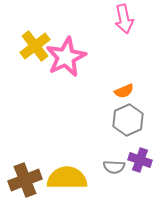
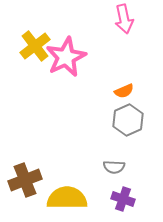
purple cross: moved 17 px left, 39 px down
yellow semicircle: moved 20 px down
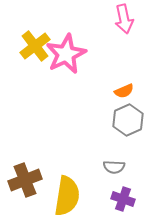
pink star: moved 3 px up
yellow semicircle: moved 2 px up; rotated 99 degrees clockwise
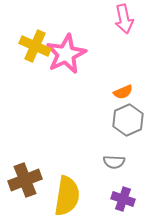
yellow cross: rotated 28 degrees counterclockwise
orange semicircle: moved 1 px left, 1 px down
gray semicircle: moved 5 px up
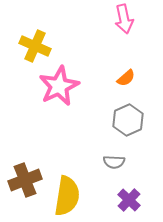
pink star: moved 7 px left, 32 px down
orange semicircle: moved 3 px right, 14 px up; rotated 18 degrees counterclockwise
purple cross: moved 6 px right, 1 px down; rotated 25 degrees clockwise
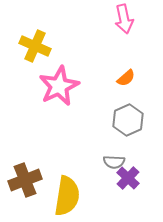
purple cross: moved 1 px left, 22 px up
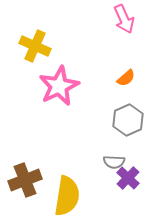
pink arrow: rotated 12 degrees counterclockwise
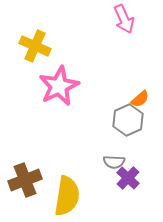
orange semicircle: moved 14 px right, 21 px down
